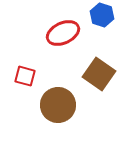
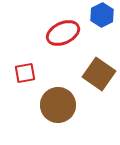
blue hexagon: rotated 15 degrees clockwise
red square: moved 3 px up; rotated 25 degrees counterclockwise
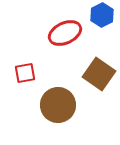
red ellipse: moved 2 px right
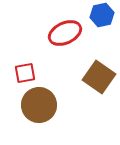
blue hexagon: rotated 15 degrees clockwise
brown square: moved 3 px down
brown circle: moved 19 px left
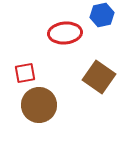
red ellipse: rotated 20 degrees clockwise
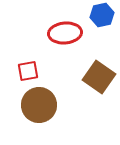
red square: moved 3 px right, 2 px up
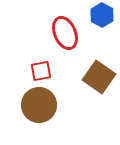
blue hexagon: rotated 20 degrees counterclockwise
red ellipse: rotated 72 degrees clockwise
red square: moved 13 px right
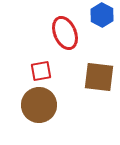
brown square: rotated 28 degrees counterclockwise
